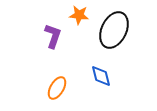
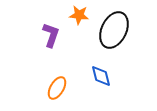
purple L-shape: moved 2 px left, 1 px up
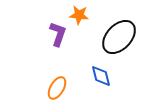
black ellipse: moved 5 px right, 7 px down; rotated 18 degrees clockwise
purple L-shape: moved 7 px right, 1 px up
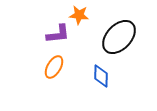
purple L-shape: rotated 65 degrees clockwise
blue diamond: rotated 15 degrees clockwise
orange ellipse: moved 3 px left, 21 px up
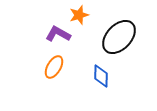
orange star: rotated 24 degrees counterclockwise
purple L-shape: rotated 145 degrees counterclockwise
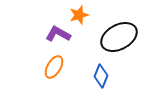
black ellipse: rotated 18 degrees clockwise
blue diamond: rotated 20 degrees clockwise
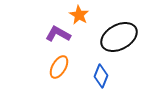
orange star: rotated 24 degrees counterclockwise
orange ellipse: moved 5 px right
